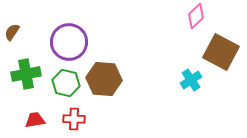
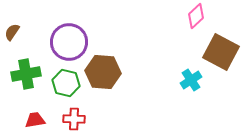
brown hexagon: moved 1 px left, 7 px up
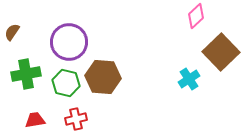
brown square: rotated 18 degrees clockwise
brown hexagon: moved 5 px down
cyan cross: moved 2 px left, 1 px up
red cross: moved 2 px right; rotated 15 degrees counterclockwise
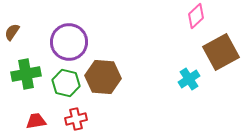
brown square: rotated 15 degrees clockwise
red trapezoid: moved 1 px right, 1 px down
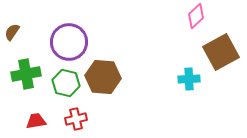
cyan cross: rotated 30 degrees clockwise
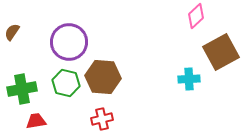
green cross: moved 4 px left, 15 px down
red cross: moved 26 px right
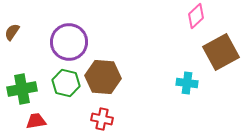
cyan cross: moved 2 px left, 4 px down; rotated 10 degrees clockwise
red cross: rotated 25 degrees clockwise
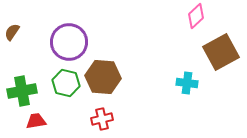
green cross: moved 2 px down
red cross: rotated 25 degrees counterclockwise
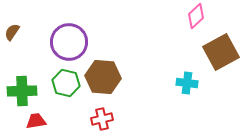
green cross: rotated 8 degrees clockwise
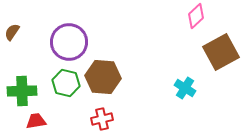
cyan cross: moved 2 px left, 5 px down; rotated 25 degrees clockwise
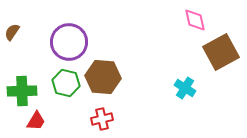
pink diamond: moved 1 px left, 4 px down; rotated 60 degrees counterclockwise
red trapezoid: rotated 130 degrees clockwise
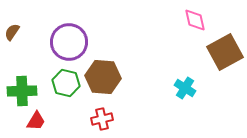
brown square: moved 4 px right
